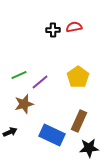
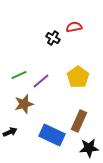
black cross: moved 8 px down; rotated 32 degrees clockwise
purple line: moved 1 px right, 1 px up
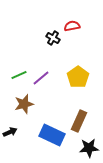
red semicircle: moved 2 px left, 1 px up
purple line: moved 3 px up
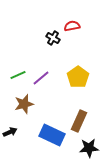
green line: moved 1 px left
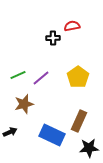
black cross: rotated 32 degrees counterclockwise
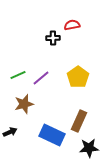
red semicircle: moved 1 px up
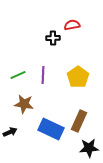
purple line: moved 2 px right, 3 px up; rotated 48 degrees counterclockwise
brown star: rotated 24 degrees clockwise
blue rectangle: moved 1 px left, 6 px up
